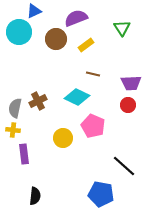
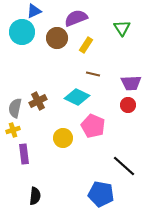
cyan circle: moved 3 px right
brown circle: moved 1 px right, 1 px up
yellow rectangle: rotated 21 degrees counterclockwise
yellow cross: rotated 24 degrees counterclockwise
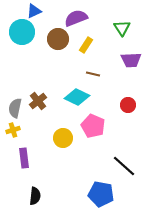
brown circle: moved 1 px right, 1 px down
purple trapezoid: moved 23 px up
brown cross: rotated 12 degrees counterclockwise
purple rectangle: moved 4 px down
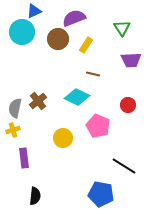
purple semicircle: moved 2 px left
pink pentagon: moved 5 px right
black line: rotated 10 degrees counterclockwise
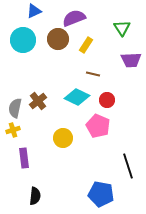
cyan circle: moved 1 px right, 8 px down
red circle: moved 21 px left, 5 px up
black line: moved 4 px right; rotated 40 degrees clockwise
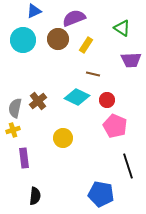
green triangle: rotated 24 degrees counterclockwise
pink pentagon: moved 17 px right
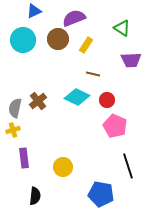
yellow circle: moved 29 px down
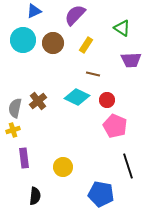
purple semicircle: moved 1 px right, 3 px up; rotated 25 degrees counterclockwise
brown circle: moved 5 px left, 4 px down
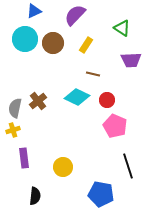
cyan circle: moved 2 px right, 1 px up
